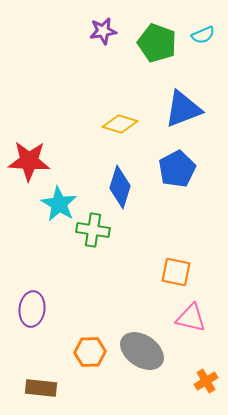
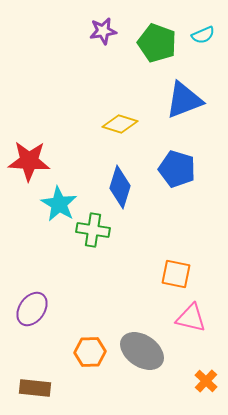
blue triangle: moved 1 px right, 9 px up
blue pentagon: rotated 27 degrees counterclockwise
orange square: moved 2 px down
purple ellipse: rotated 28 degrees clockwise
orange cross: rotated 15 degrees counterclockwise
brown rectangle: moved 6 px left
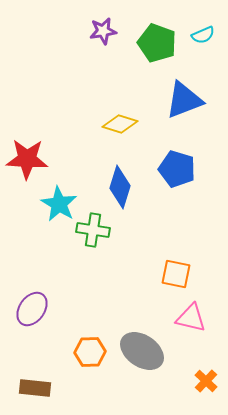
red star: moved 2 px left, 2 px up
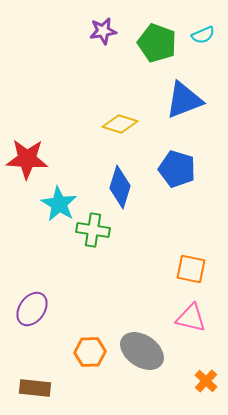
orange square: moved 15 px right, 5 px up
